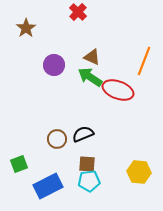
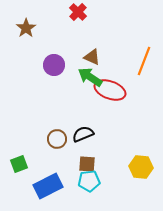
red ellipse: moved 8 px left
yellow hexagon: moved 2 px right, 5 px up
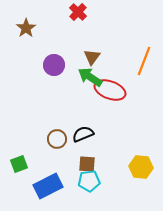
brown triangle: rotated 42 degrees clockwise
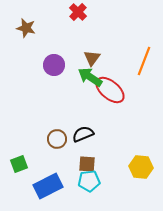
brown star: rotated 24 degrees counterclockwise
brown triangle: moved 1 px down
red ellipse: rotated 20 degrees clockwise
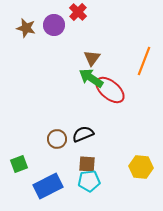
purple circle: moved 40 px up
green arrow: moved 1 px right, 1 px down
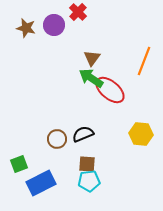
yellow hexagon: moved 33 px up
blue rectangle: moved 7 px left, 3 px up
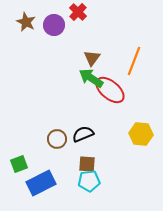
brown star: moved 6 px up; rotated 12 degrees clockwise
orange line: moved 10 px left
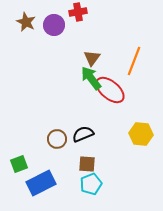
red cross: rotated 36 degrees clockwise
green arrow: rotated 20 degrees clockwise
cyan pentagon: moved 2 px right, 3 px down; rotated 15 degrees counterclockwise
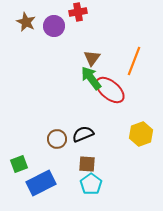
purple circle: moved 1 px down
yellow hexagon: rotated 25 degrees counterclockwise
cyan pentagon: rotated 15 degrees counterclockwise
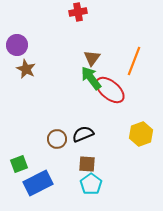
brown star: moved 47 px down
purple circle: moved 37 px left, 19 px down
blue rectangle: moved 3 px left
